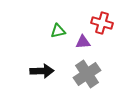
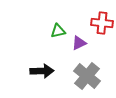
red cross: rotated 10 degrees counterclockwise
purple triangle: moved 4 px left, 1 px down; rotated 21 degrees counterclockwise
gray cross: moved 2 px down; rotated 16 degrees counterclockwise
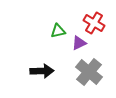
red cross: moved 8 px left; rotated 25 degrees clockwise
gray cross: moved 2 px right, 4 px up
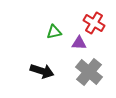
green triangle: moved 4 px left, 1 px down
purple triangle: rotated 28 degrees clockwise
black arrow: rotated 20 degrees clockwise
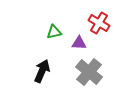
red cross: moved 5 px right
black arrow: rotated 85 degrees counterclockwise
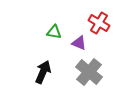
green triangle: rotated 21 degrees clockwise
purple triangle: rotated 21 degrees clockwise
black arrow: moved 1 px right, 1 px down
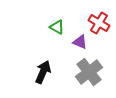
green triangle: moved 3 px right, 5 px up; rotated 21 degrees clockwise
purple triangle: moved 1 px right, 1 px up
gray cross: rotated 12 degrees clockwise
